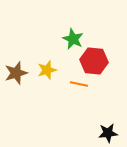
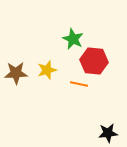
brown star: rotated 15 degrees clockwise
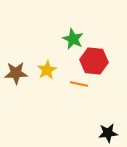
yellow star: rotated 12 degrees counterclockwise
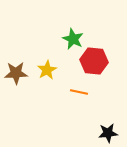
orange line: moved 8 px down
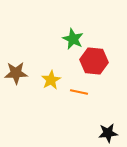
yellow star: moved 4 px right, 10 px down
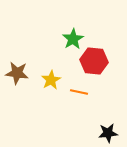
green star: rotated 15 degrees clockwise
brown star: moved 1 px right; rotated 10 degrees clockwise
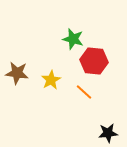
green star: rotated 25 degrees counterclockwise
orange line: moved 5 px right; rotated 30 degrees clockwise
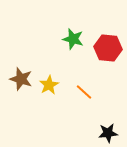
red hexagon: moved 14 px right, 13 px up
brown star: moved 4 px right, 6 px down; rotated 10 degrees clockwise
yellow star: moved 2 px left, 5 px down
